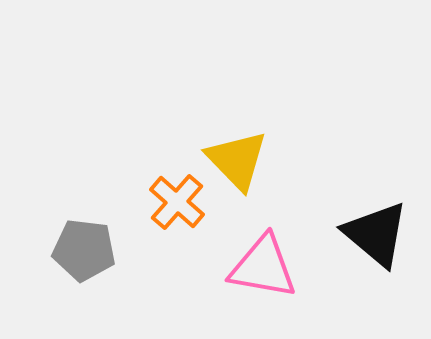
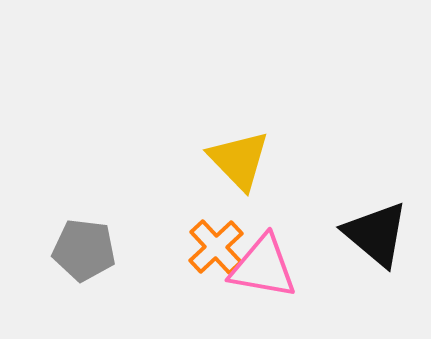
yellow triangle: moved 2 px right
orange cross: moved 39 px right, 45 px down; rotated 6 degrees clockwise
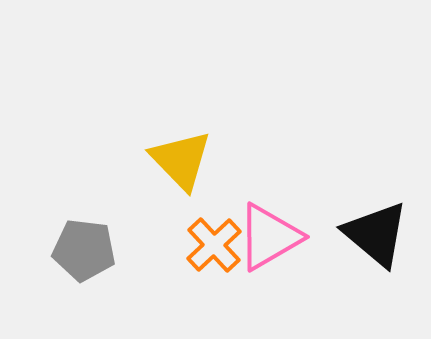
yellow triangle: moved 58 px left
orange cross: moved 2 px left, 2 px up
pink triangle: moved 6 px right, 30 px up; rotated 40 degrees counterclockwise
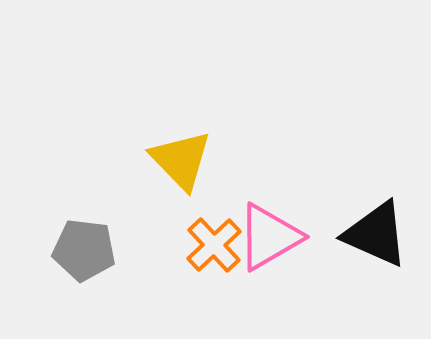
black triangle: rotated 16 degrees counterclockwise
